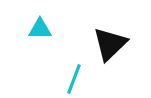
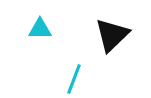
black triangle: moved 2 px right, 9 px up
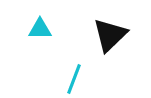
black triangle: moved 2 px left
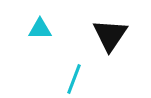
black triangle: rotated 12 degrees counterclockwise
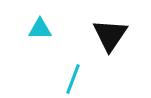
cyan line: moved 1 px left
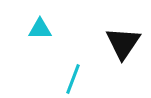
black triangle: moved 13 px right, 8 px down
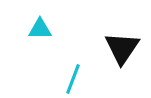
black triangle: moved 1 px left, 5 px down
